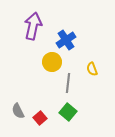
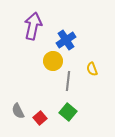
yellow circle: moved 1 px right, 1 px up
gray line: moved 2 px up
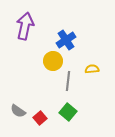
purple arrow: moved 8 px left
yellow semicircle: rotated 104 degrees clockwise
gray semicircle: rotated 28 degrees counterclockwise
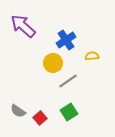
purple arrow: moved 2 px left; rotated 60 degrees counterclockwise
yellow circle: moved 2 px down
yellow semicircle: moved 13 px up
gray line: rotated 48 degrees clockwise
green square: moved 1 px right; rotated 18 degrees clockwise
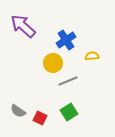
gray line: rotated 12 degrees clockwise
red square: rotated 24 degrees counterclockwise
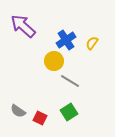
yellow semicircle: moved 13 px up; rotated 48 degrees counterclockwise
yellow circle: moved 1 px right, 2 px up
gray line: moved 2 px right; rotated 54 degrees clockwise
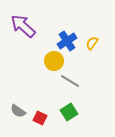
blue cross: moved 1 px right, 1 px down
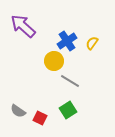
green square: moved 1 px left, 2 px up
